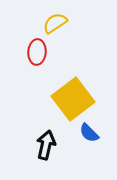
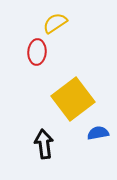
blue semicircle: moved 9 px right; rotated 125 degrees clockwise
black arrow: moved 2 px left, 1 px up; rotated 20 degrees counterclockwise
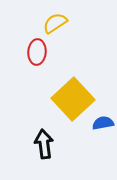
yellow square: rotated 6 degrees counterclockwise
blue semicircle: moved 5 px right, 10 px up
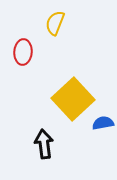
yellow semicircle: rotated 35 degrees counterclockwise
red ellipse: moved 14 px left
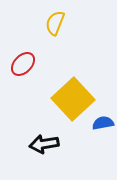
red ellipse: moved 12 px down; rotated 40 degrees clockwise
black arrow: rotated 92 degrees counterclockwise
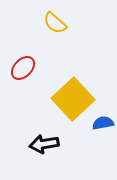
yellow semicircle: rotated 70 degrees counterclockwise
red ellipse: moved 4 px down
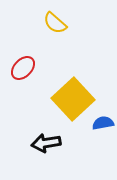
black arrow: moved 2 px right, 1 px up
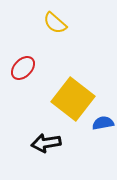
yellow square: rotated 9 degrees counterclockwise
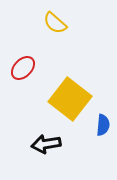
yellow square: moved 3 px left
blue semicircle: moved 2 px down; rotated 105 degrees clockwise
black arrow: moved 1 px down
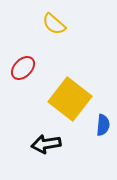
yellow semicircle: moved 1 px left, 1 px down
